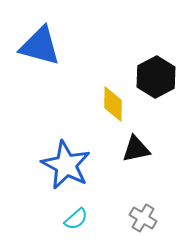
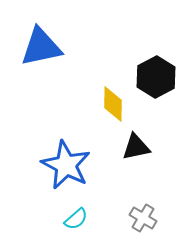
blue triangle: moved 1 px right, 1 px down; rotated 27 degrees counterclockwise
black triangle: moved 2 px up
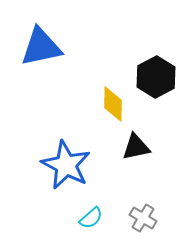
cyan semicircle: moved 15 px right, 1 px up
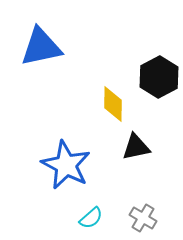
black hexagon: moved 3 px right
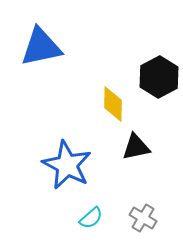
blue star: moved 1 px right
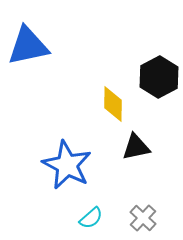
blue triangle: moved 13 px left, 1 px up
gray cross: rotated 12 degrees clockwise
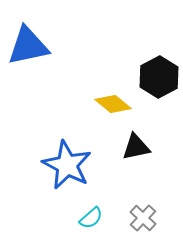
yellow diamond: rotated 51 degrees counterclockwise
